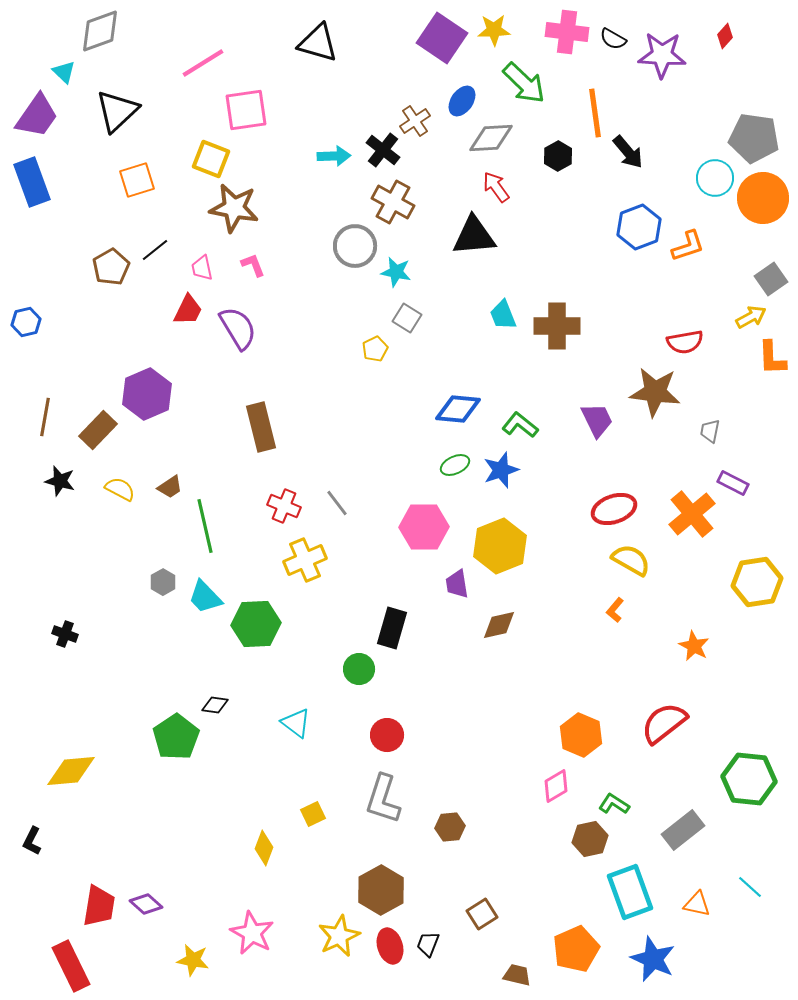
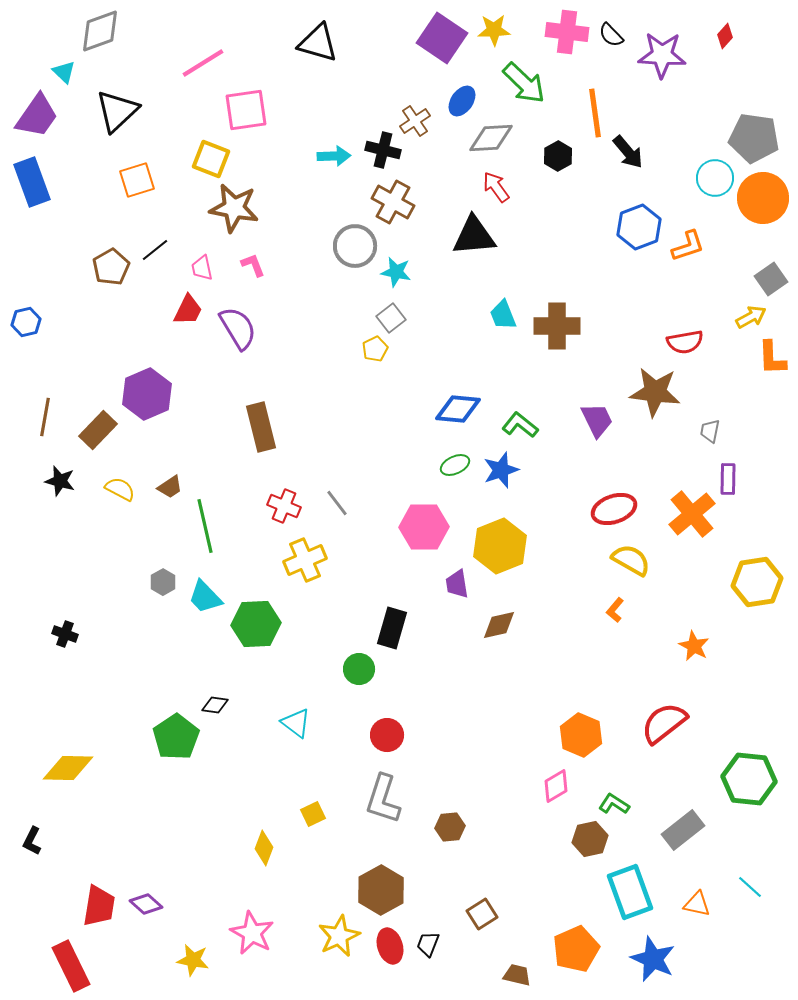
black semicircle at (613, 39): moved 2 px left, 4 px up; rotated 16 degrees clockwise
black cross at (383, 150): rotated 24 degrees counterclockwise
gray square at (407, 318): moved 16 px left; rotated 20 degrees clockwise
purple rectangle at (733, 483): moved 5 px left, 4 px up; rotated 64 degrees clockwise
yellow diamond at (71, 771): moved 3 px left, 3 px up; rotated 6 degrees clockwise
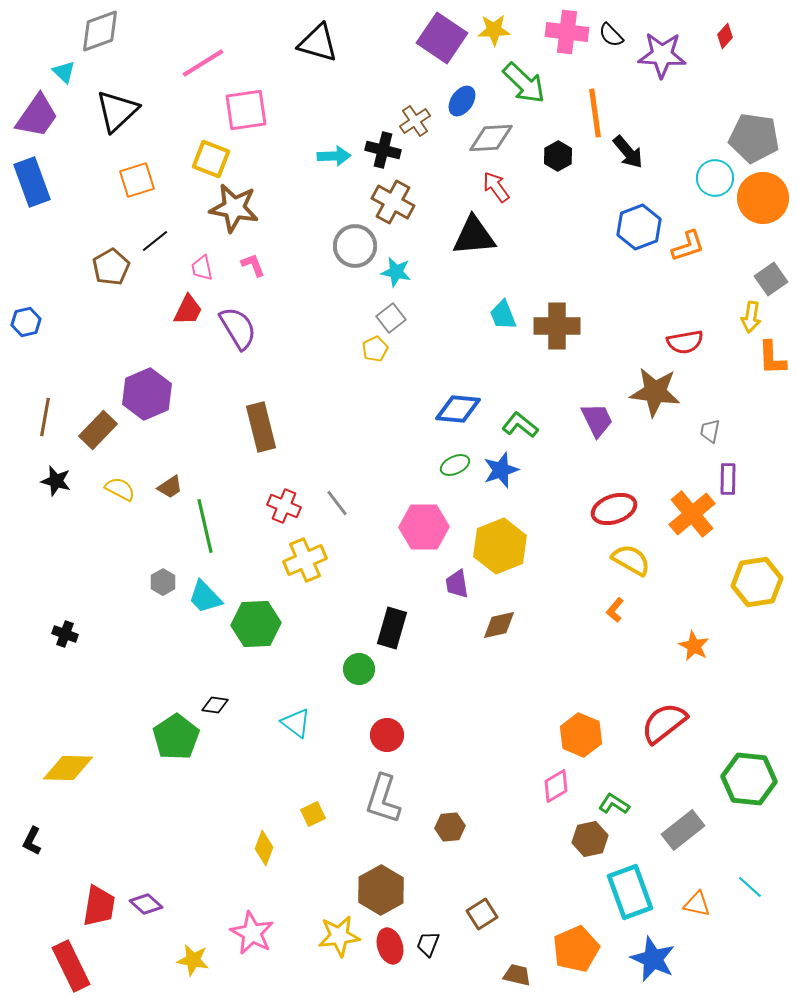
black line at (155, 250): moved 9 px up
yellow arrow at (751, 317): rotated 128 degrees clockwise
black star at (60, 481): moved 4 px left
yellow star at (339, 936): rotated 18 degrees clockwise
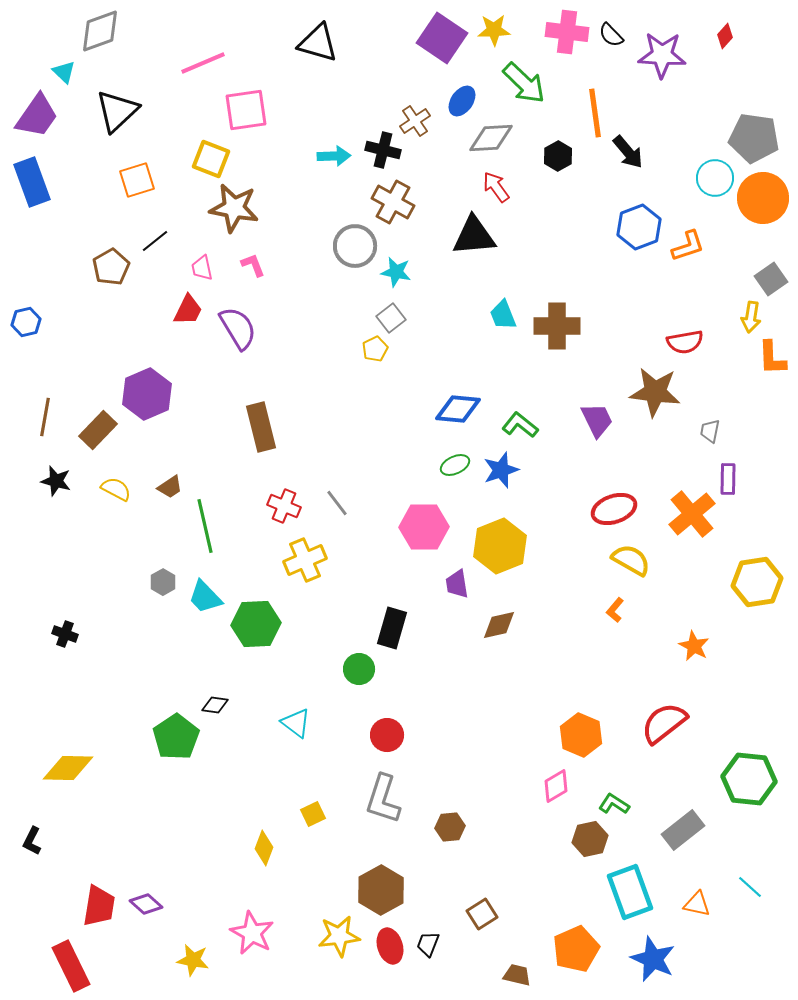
pink line at (203, 63): rotated 9 degrees clockwise
yellow semicircle at (120, 489): moved 4 px left
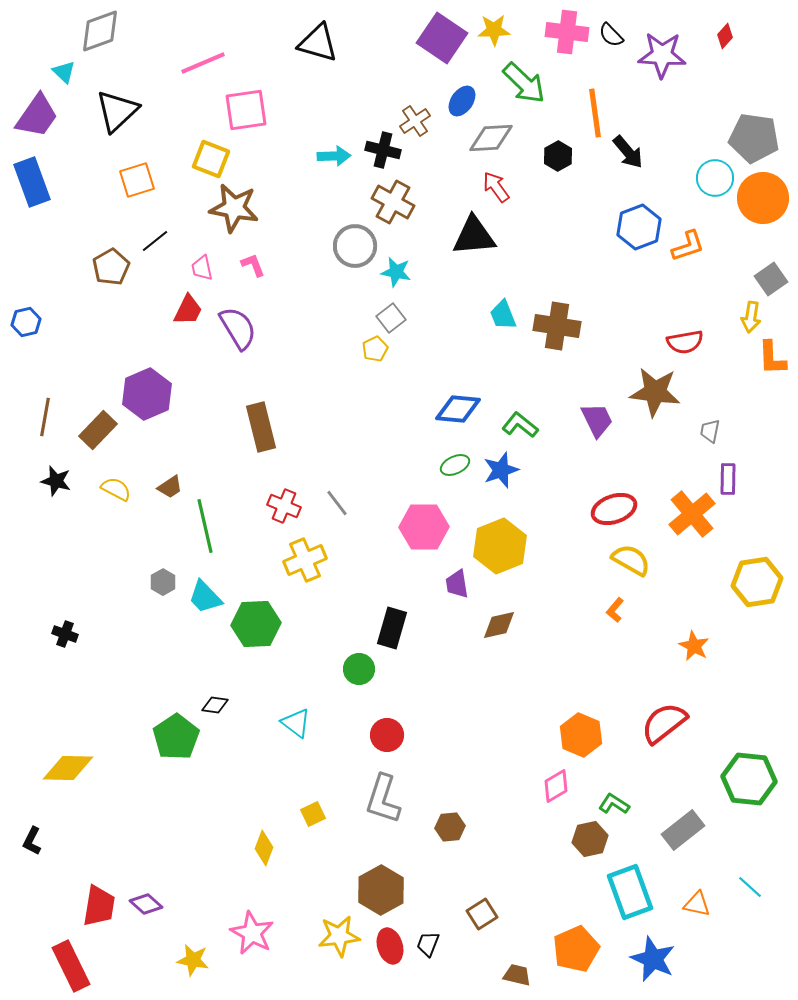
brown cross at (557, 326): rotated 9 degrees clockwise
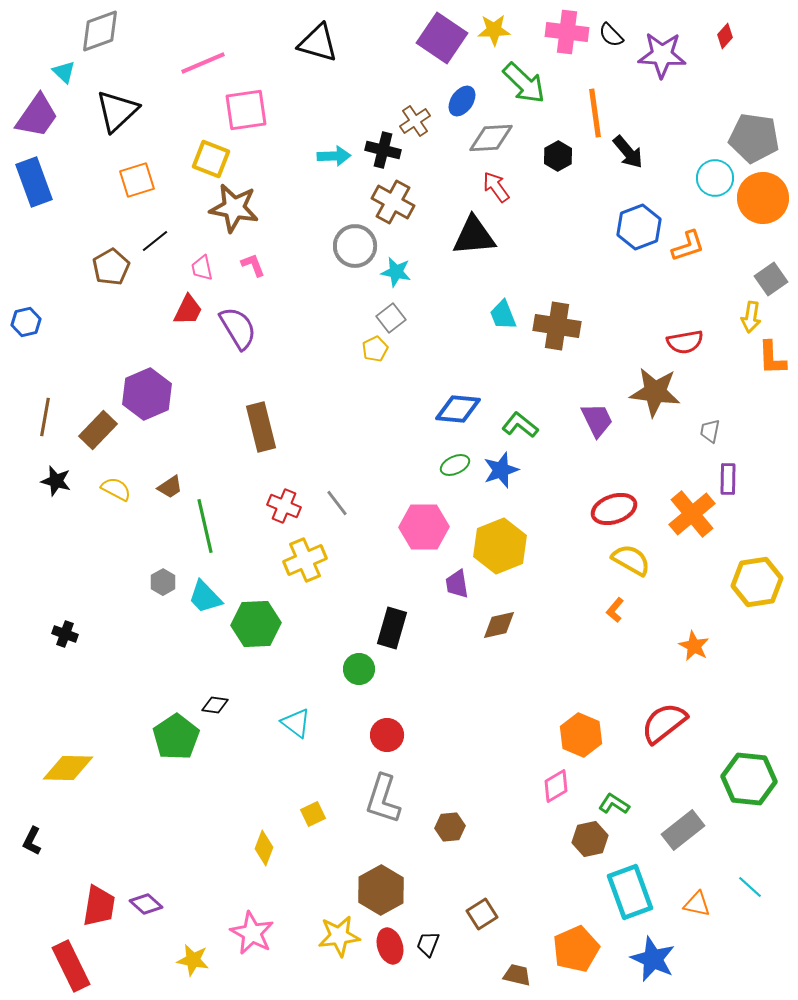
blue rectangle at (32, 182): moved 2 px right
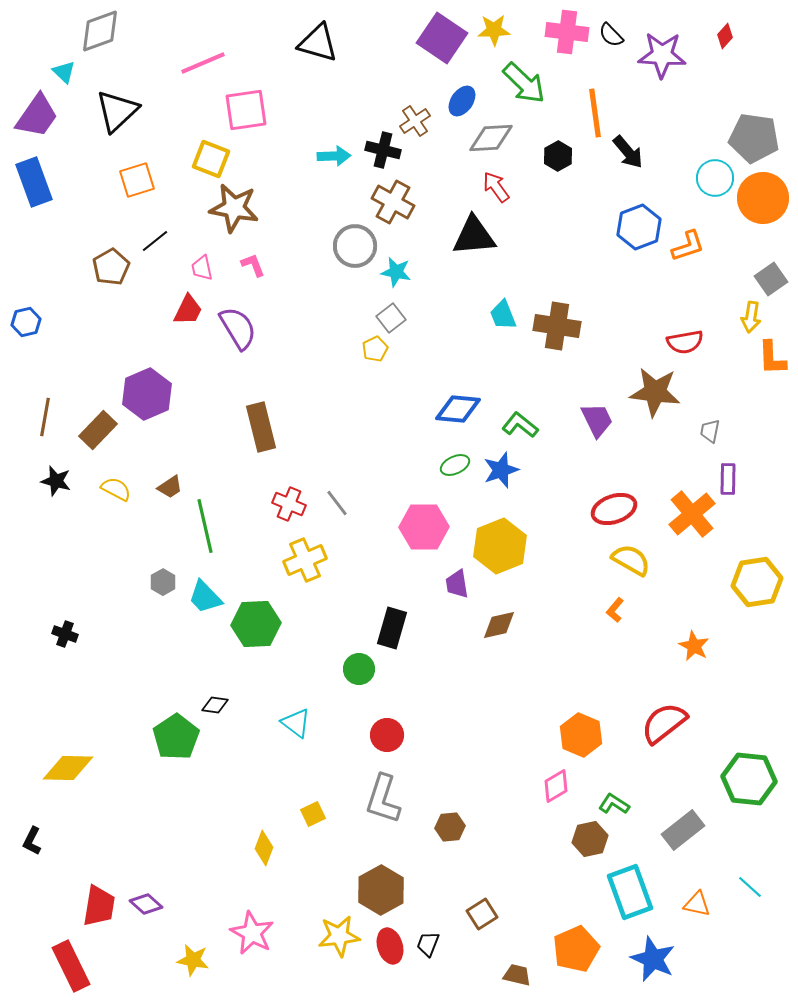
red cross at (284, 506): moved 5 px right, 2 px up
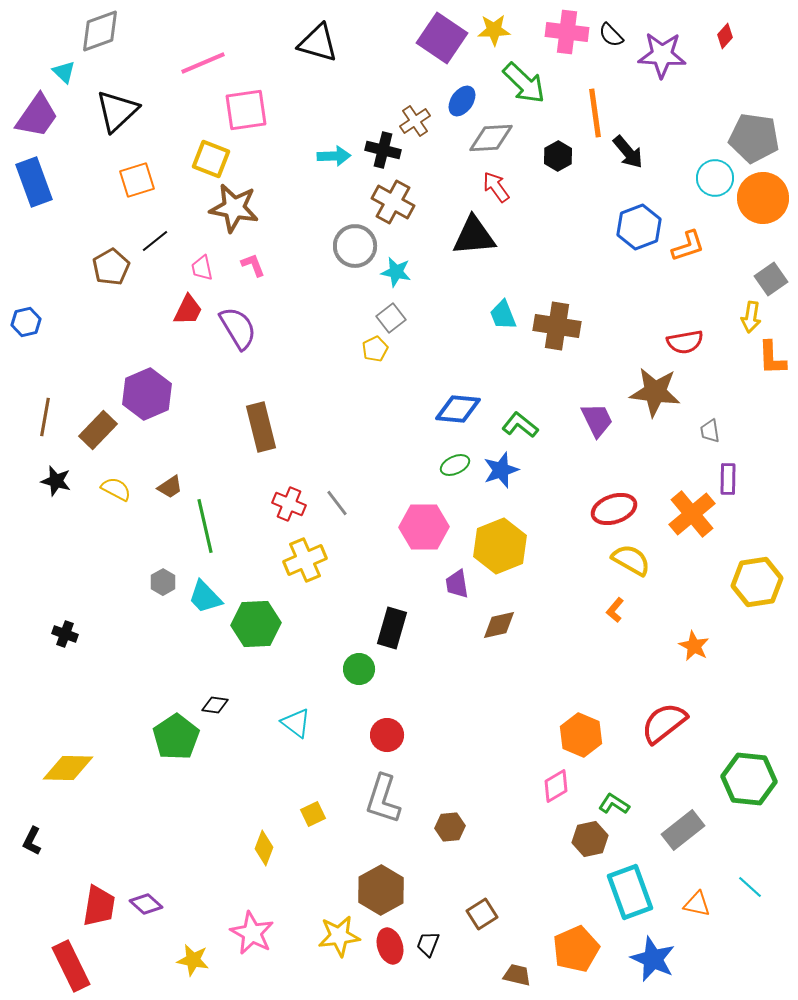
gray trapezoid at (710, 431): rotated 20 degrees counterclockwise
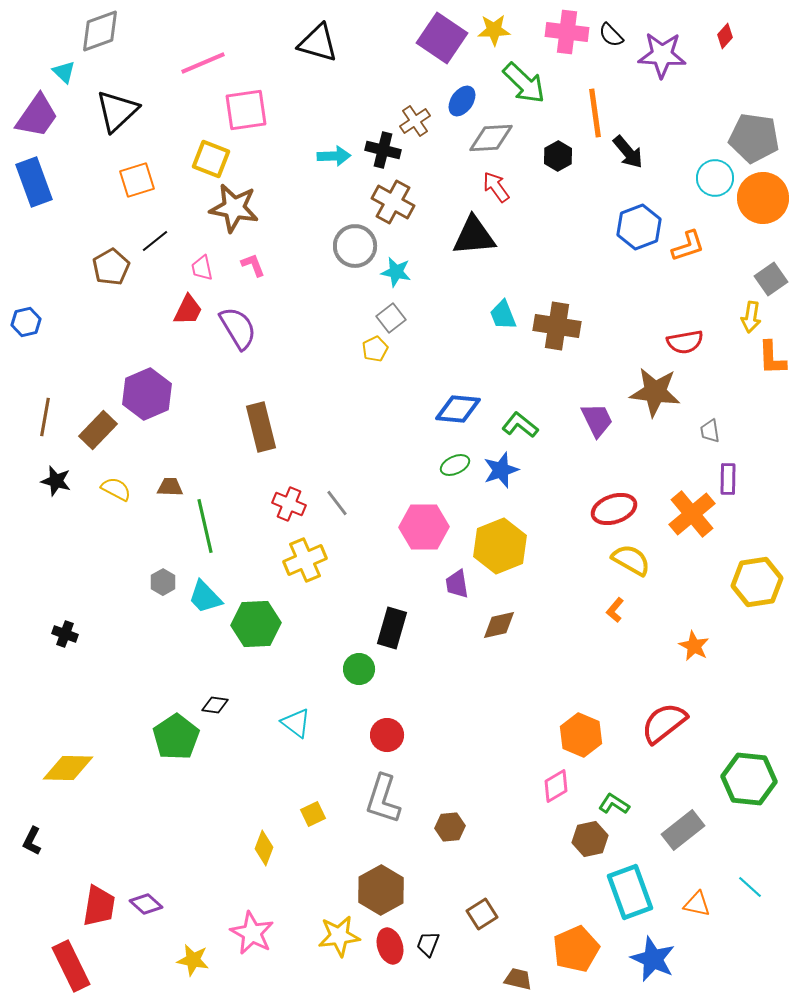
brown trapezoid at (170, 487): rotated 144 degrees counterclockwise
brown trapezoid at (517, 975): moved 1 px right, 4 px down
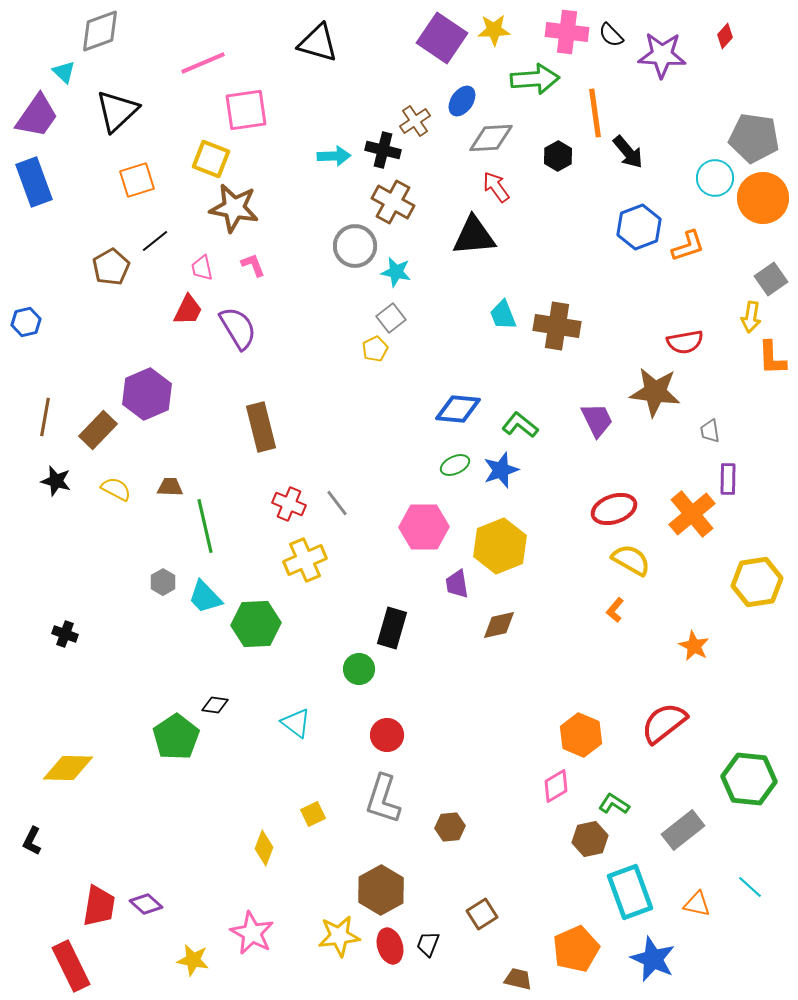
green arrow at (524, 83): moved 11 px right, 4 px up; rotated 48 degrees counterclockwise
